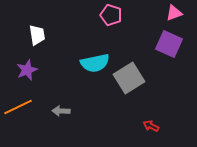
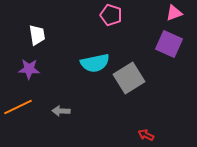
purple star: moved 2 px right, 1 px up; rotated 25 degrees clockwise
red arrow: moved 5 px left, 9 px down
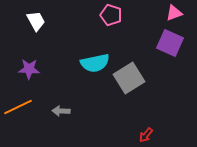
white trapezoid: moved 1 px left, 14 px up; rotated 20 degrees counterclockwise
purple square: moved 1 px right, 1 px up
red arrow: rotated 77 degrees counterclockwise
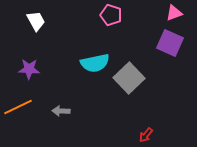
gray square: rotated 12 degrees counterclockwise
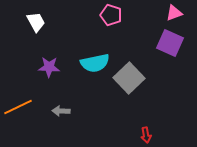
white trapezoid: moved 1 px down
purple star: moved 20 px right, 2 px up
red arrow: rotated 49 degrees counterclockwise
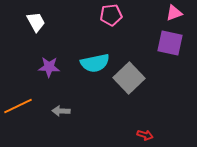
pink pentagon: rotated 25 degrees counterclockwise
purple square: rotated 12 degrees counterclockwise
orange line: moved 1 px up
red arrow: moved 1 px left; rotated 63 degrees counterclockwise
